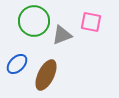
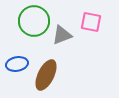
blue ellipse: rotated 35 degrees clockwise
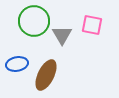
pink square: moved 1 px right, 3 px down
gray triangle: rotated 40 degrees counterclockwise
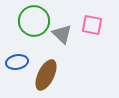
gray triangle: moved 1 px up; rotated 15 degrees counterclockwise
blue ellipse: moved 2 px up
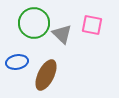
green circle: moved 2 px down
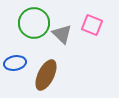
pink square: rotated 10 degrees clockwise
blue ellipse: moved 2 px left, 1 px down
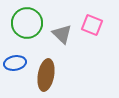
green circle: moved 7 px left
brown ellipse: rotated 16 degrees counterclockwise
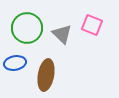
green circle: moved 5 px down
